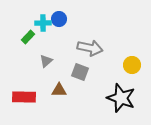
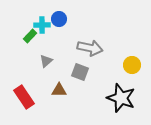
cyan cross: moved 1 px left, 2 px down
green rectangle: moved 2 px right, 1 px up
red rectangle: rotated 55 degrees clockwise
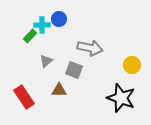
gray square: moved 6 px left, 2 px up
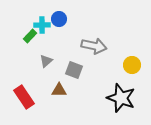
gray arrow: moved 4 px right, 2 px up
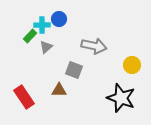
gray triangle: moved 14 px up
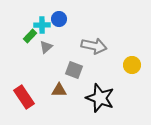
black star: moved 21 px left
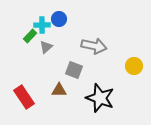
yellow circle: moved 2 px right, 1 px down
